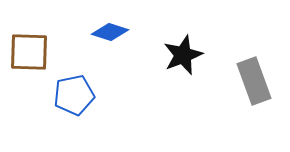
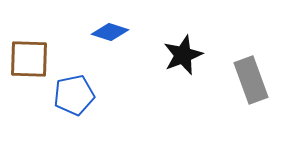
brown square: moved 7 px down
gray rectangle: moved 3 px left, 1 px up
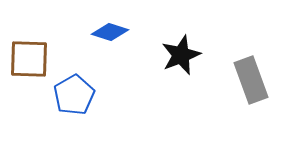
black star: moved 2 px left
blue pentagon: rotated 18 degrees counterclockwise
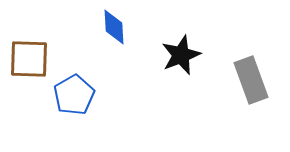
blue diamond: moved 4 px right, 5 px up; rotated 69 degrees clockwise
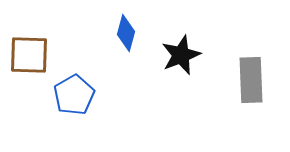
blue diamond: moved 12 px right, 6 px down; rotated 18 degrees clockwise
brown square: moved 4 px up
gray rectangle: rotated 18 degrees clockwise
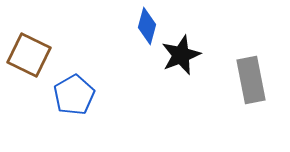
blue diamond: moved 21 px right, 7 px up
brown square: rotated 24 degrees clockwise
gray rectangle: rotated 9 degrees counterclockwise
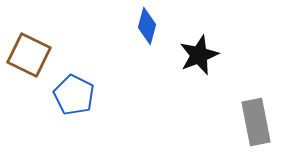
black star: moved 18 px right
gray rectangle: moved 5 px right, 42 px down
blue pentagon: rotated 15 degrees counterclockwise
